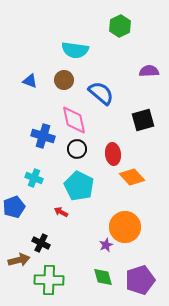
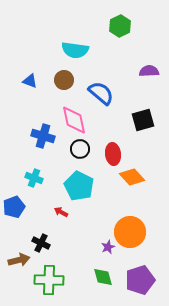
black circle: moved 3 px right
orange circle: moved 5 px right, 5 px down
purple star: moved 2 px right, 2 px down
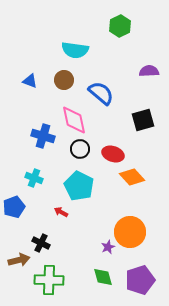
red ellipse: rotated 65 degrees counterclockwise
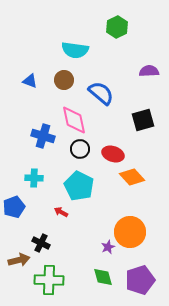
green hexagon: moved 3 px left, 1 px down
cyan cross: rotated 18 degrees counterclockwise
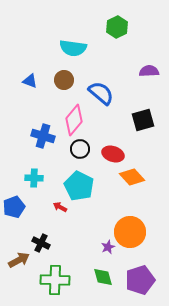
cyan semicircle: moved 2 px left, 2 px up
pink diamond: rotated 52 degrees clockwise
red arrow: moved 1 px left, 5 px up
brown arrow: rotated 15 degrees counterclockwise
green cross: moved 6 px right
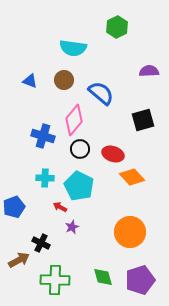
cyan cross: moved 11 px right
purple star: moved 36 px left, 20 px up
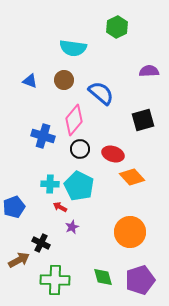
cyan cross: moved 5 px right, 6 px down
